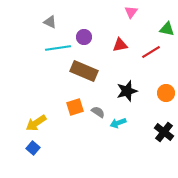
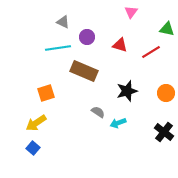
gray triangle: moved 13 px right
purple circle: moved 3 px right
red triangle: rotated 28 degrees clockwise
orange square: moved 29 px left, 14 px up
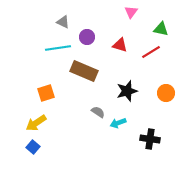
green triangle: moved 6 px left
black cross: moved 14 px left, 7 px down; rotated 30 degrees counterclockwise
blue square: moved 1 px up
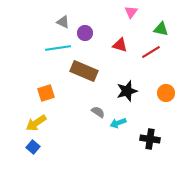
purple circle: moved 2 px left, 4 px up
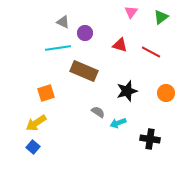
green triangle: moved 12 px up; rotated 49 degrees counterclockwise
red line: rotated 60 degrees clockwise
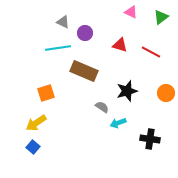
pink triangle: rotated 40 degrees counterclockwise
gray semicircle: moved 4 px right, 5 px up
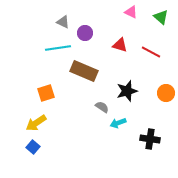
green triangle: rotated 42 degrees counterclockwise
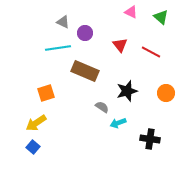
red triangle: rotated 35 degrees clockwise
brown rectangle: moved 1 px right
